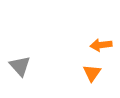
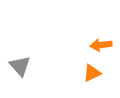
orange triangle: rotated 30 degrees clockwise
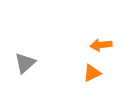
gray triangle: moved 5 px right, 3 px up; rotated 30 degrees clockwise
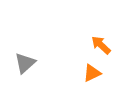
orange arrow: rotated 50 degrees clockwise
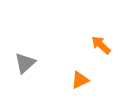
orange triangle: moved 12 px left, 7 px down
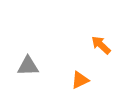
gray triangle: moved 3 px right, 3 px down; rotated 40 degrees clockwise
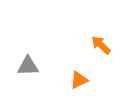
orange triangle: moved 1 px left
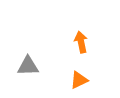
orange arrow: moved 20 px left, 3 px up; rotated 35 degrees clockwise
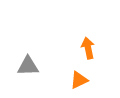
orange arrow: moved 7 px right, 6 px down
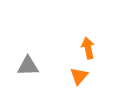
orange triangle: moved 4 px up; rotated 24 degrees counterclockwise
